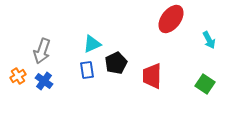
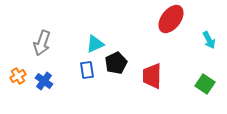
cyan triangle: moved 3 px right
gray arrow: moved 8 px up
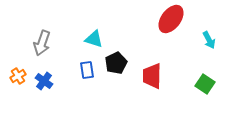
cyan triangle: moved 1 px left, 5 px up; rotated 42 degrees clockwise
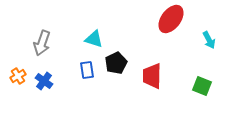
green square: moved 3 px left, 2 px down; rotated 12 degrees counterclockwise
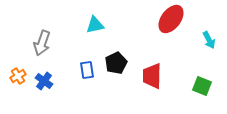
cyan triangle: moved 1 px right, 14 px up; rotated 30 degrees counterclockwise
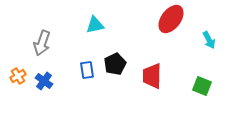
black pentagon: moved 1 px left, 1 px down
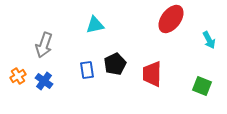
gray arrow: moved 2 px right, 2 px down
red trapezoid: moved 2 px up
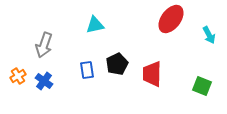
cyan arrow: moved 5 px up
black pentagon: moved 2 px right
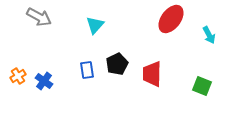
cyan triangle: rotated 36 degrees counterclockwise
gray arrow: moved 5 px left, 28 px up; rotated 80 degrees counterclockwise
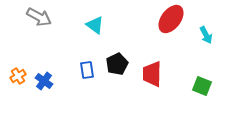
cyan triangle: rotated 36 degrees counterclockwise
cyan arrow: moved 3 px left
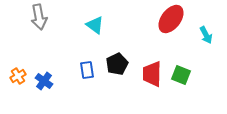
gray arrow: rotated 50 degrees clockwise
green square: moved 21 px left, 11 px up
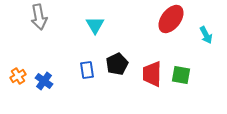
cyan triangle: rotated 24 degrees clockwise
green square: rotated 12 degrees counterclockwise
